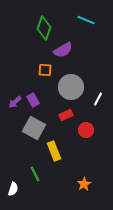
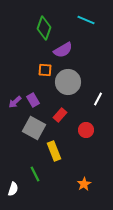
gray circle: moved 3 px left, 5 px up
red rectangle: moved 6 px left; rotated 24 degrees counterclockwise
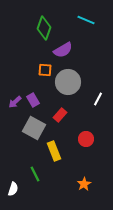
red circle: moved 9 px down
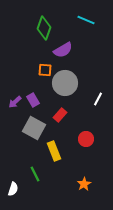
gray circle: moved 3 px left, 1 px down
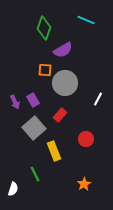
purple arrow: rotated 72 degrees counterclockwise
gray square: rotated 20 degrees clockwise
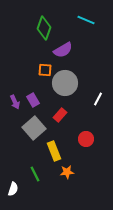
orange star: moved 17 px left, 12 px up; rotated 24 degrees clockwise
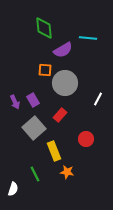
cyan line: moved 2 px right, 18 px down; rotated 18 degrees counterclockwise
green diamond: rotated 25 degrees counterclockwise
orange star: rotated 16 degrees clockwise
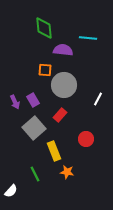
purple semicircle: rotated 144 degrees counterclockwise
gray circle: moved 1 px left, 2 px down
white semicircle: moved 2 px left, 2 px down; rotated 24 degrees clockwise
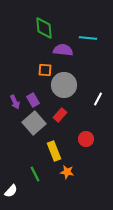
gray square: moved 5 px up
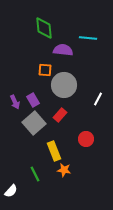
orange star: moved 3 px left, 2 px up
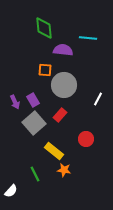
yellow rectangle: rotated 30 degrees counterclockwise
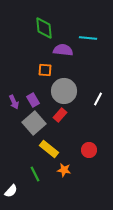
gray circle: moved 6 px down
purple arrow: moved 1 px left
red circle: moved 3 px right, 11 px down
yellow rectangle: moved 5 px left, 2 px up
